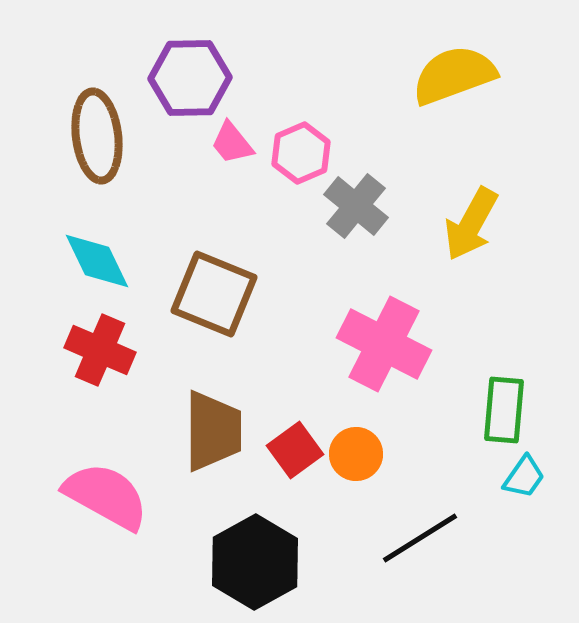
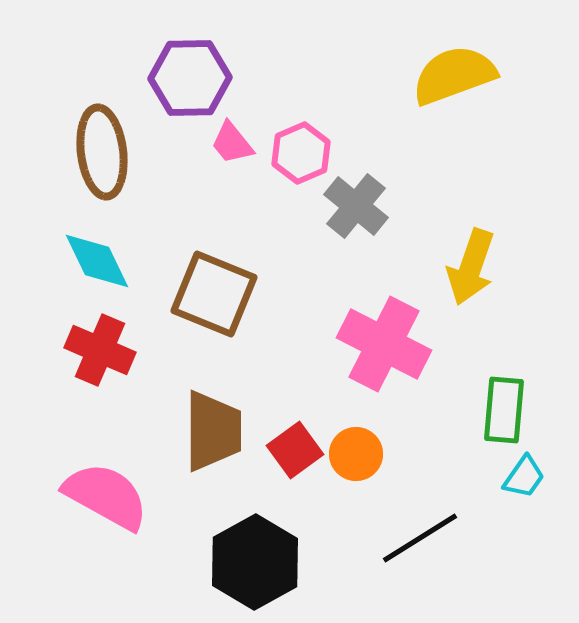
brown ellipse: moved 5 px right, 16 px down
yellow arrow: moved 43 px down; rotated 10 degrees counterclockwise
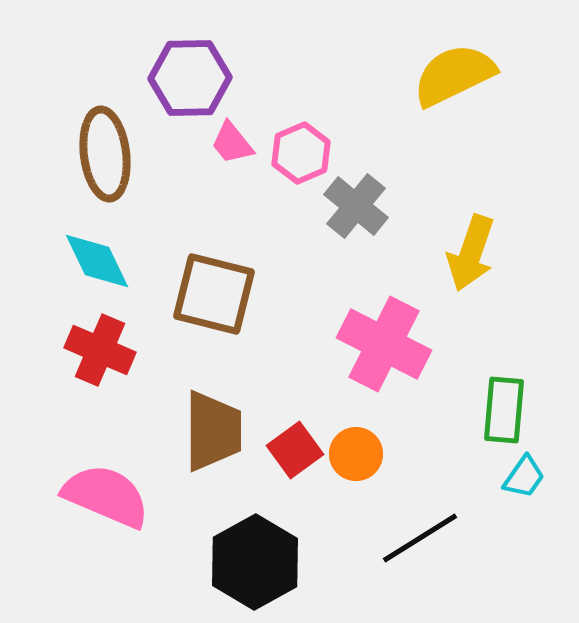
yellow semicircle: rotated 6 degrees counterclockwise
brown ellipse: moved 3 px right, 2 px down
yellow arrow: moved 14 px up
brown square: rotated 8 degrees counterclockwise
pink semicircle: rotated 6 degrees counterclockwise
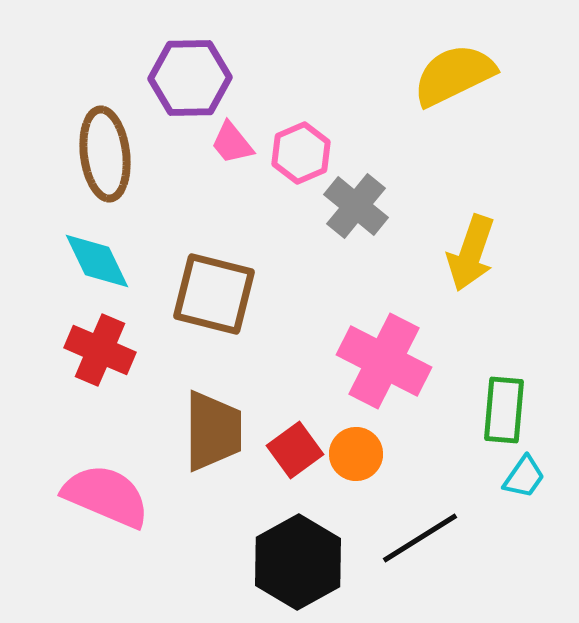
pink cross: moved 17 px down
black hexagon: moved 43 px right
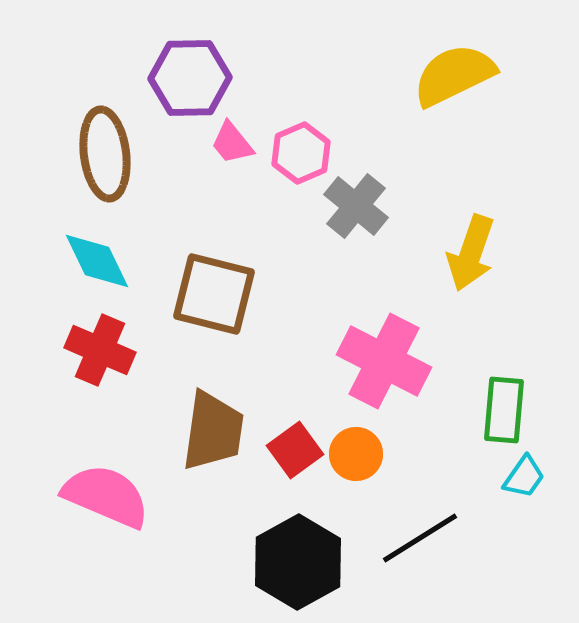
brown trapezoid: rotated 8 degrees clockwise
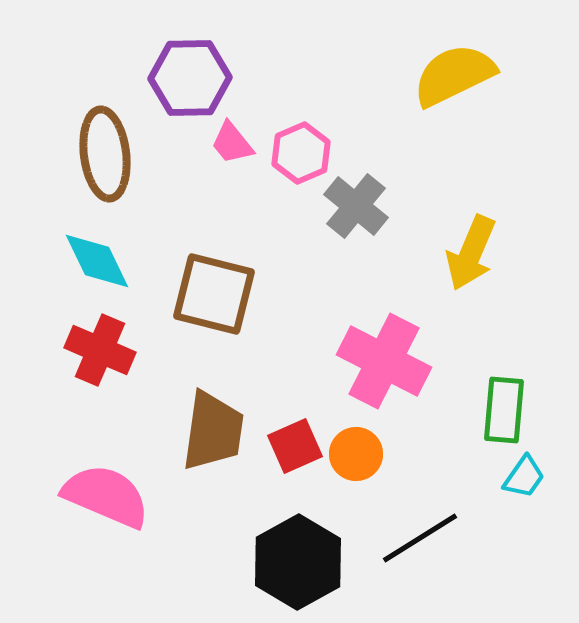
yellow arrow: rotated 4 degrees clockwise
red square: moved 4 px up; rotated 12 degrees clockwise
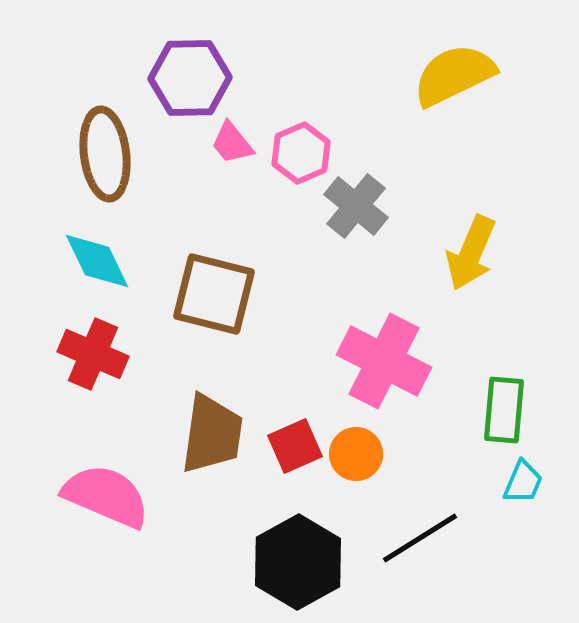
red cross: moved 7 px left, 4 px down
brown trapezoid: moved 1 px left, 3 px down
cyan trapezoid: moved 1 px left, 5 px down; rotated 12 degrees counterclockwise
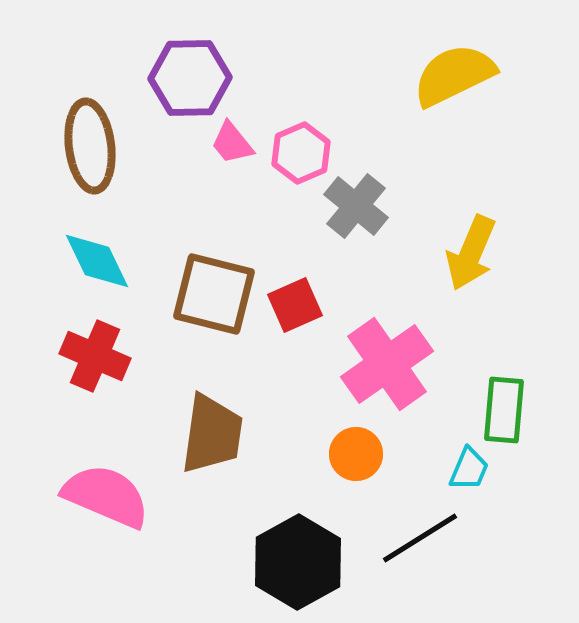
brown ellipse: moved 15 px left, 8 px up
red cross: moved 2 px right, 2 px down
pink cross: moved 3 px right, 3 px down; rotated 28 degrees clockwise
red square: moved 141 px up
cyan trapezoid: moved 54 px left, 13 px up
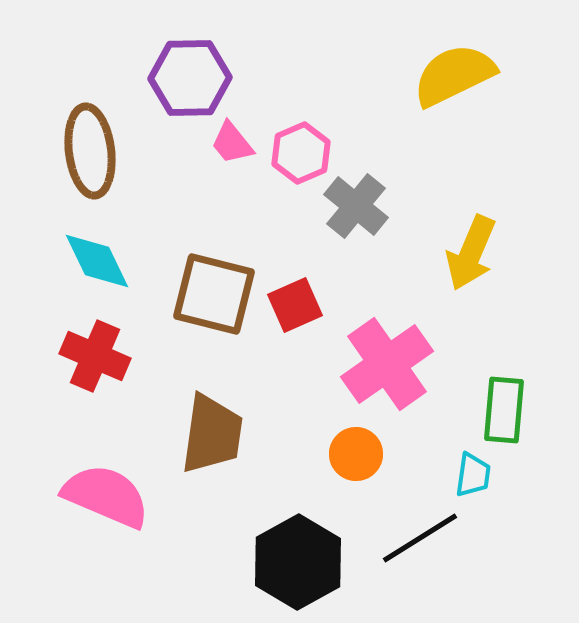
brown ellipse: moved 5 px down
cyan trapezoid: moved 4 px right, 6 px down; rotated 15 degrees counterclockwise
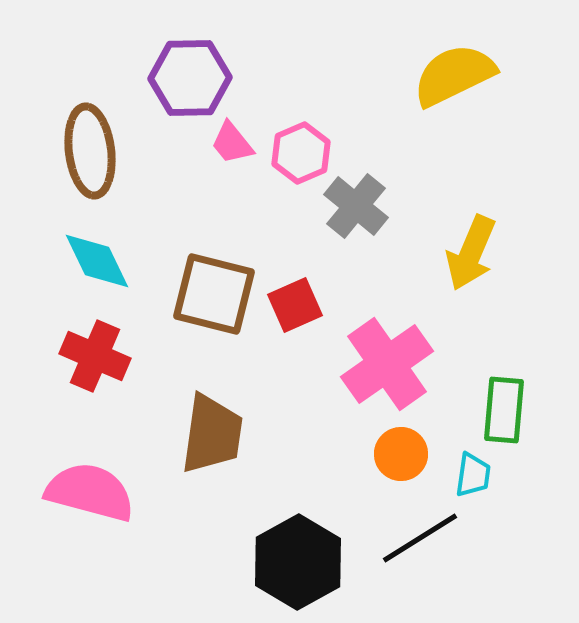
orange circle: moved 45 px right
pink semicircle: moved 16 px left, 4 px up; rotated 8 degrees counterclockwise
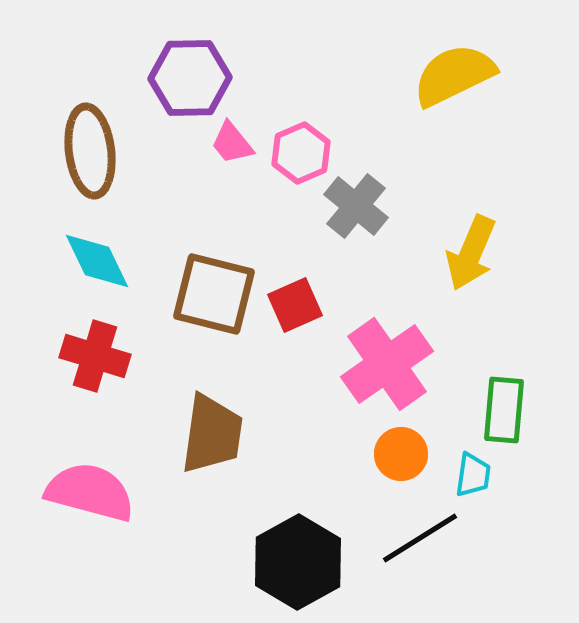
red cross: rotated 6 degrees counterclockwise
